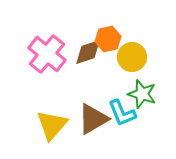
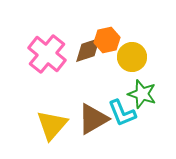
orange hexagon: moved 1 px left, 1 px down
brown diamond: moved 2 px up
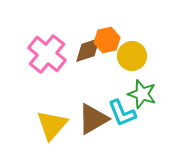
yellow circle: moved 1 px up
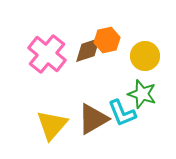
yellow circle: moved 13 px right
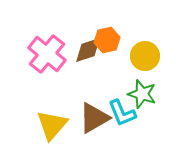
brown triangle: moved 1 px right, 1 px up
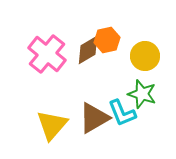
brown diamond: rotated 12 degrees counterclockwise
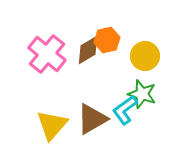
cyan L-shape: moved 3 px right, 3 px up; rotated 76 degrees clockwise
brown triangle: moved 2 px left, 1 px down
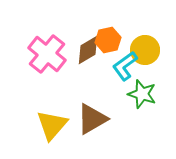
orange hexagon: moved 1 px right
yellow circle: moved 6 px up
cyan L-shape: moved 44 px up
